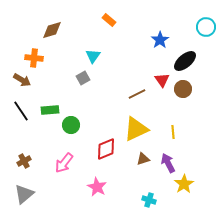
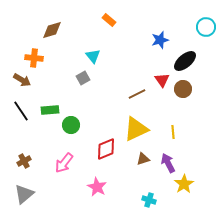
blue star: rotated 18 degrees clockwise
cyan triangle: rotated 14 degrees counterclockwise
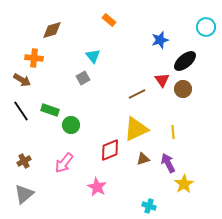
green rectangle: rotated 24 degrees clockwise
red diamond: moved 4 px right, 1 px down
cyan cross: moved 6 px down
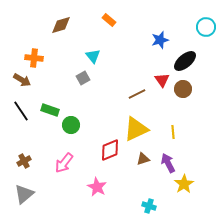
brown diamond: moved 9 px right, 5 px up
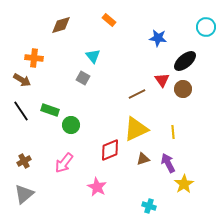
blue star: moved 2 px left, 2 px up; rotated 24 degrees clockwise
gray square: rotated 32 degrees counterclockwise
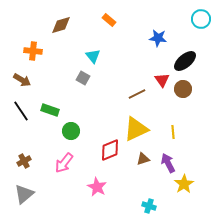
cyan circle: moved 5 px left, 8 px up
orange cross: moved 1 px left, 7 px up
green circle: moved 6 px down
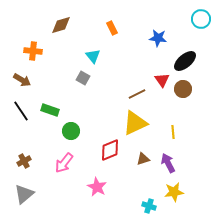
orange rectangle: moved 3 px right, 8 px down; rotated 24 degrees clockwise
yellow triangle: moved 1 px left, 6 px up
yellow star: moved 10 px left, 8 px down; rotated 24 degrees clockwise
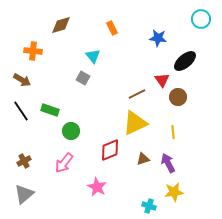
brown circle: moved 5 px left, 8 px down
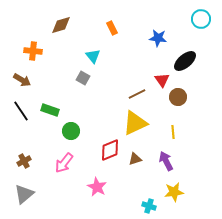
brown triangle: moved 8 px left
purple arrow: moved 2 px left, 2 px up
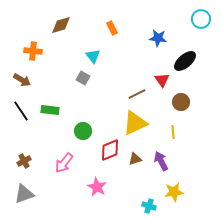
brown circle: moved 3 px right, 5 px down
green rectangle: rotated 12 degrees counterclockwise
green circle: moved 12 px right
purple arrow: moved 5 px left
gray triangle: rotated 20 degrees clockwise
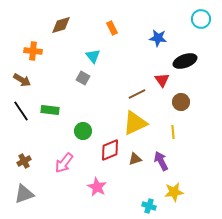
black ellipse: rotated 20 degrees clockwise
